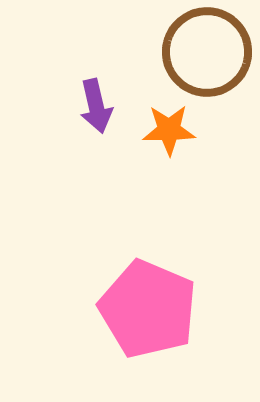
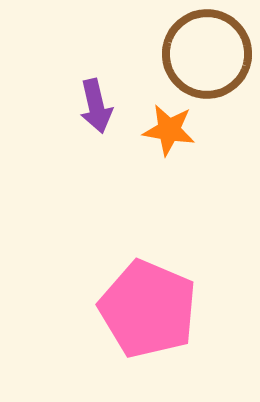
brown circle: moved 2 px down
orange star: rotated 10 degrees clockwise
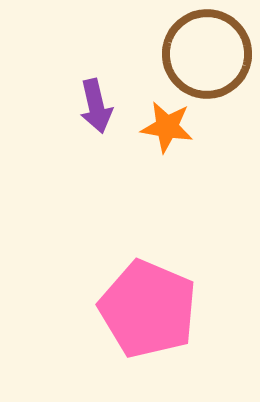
orange star: moved 2 px left, 3 px up
